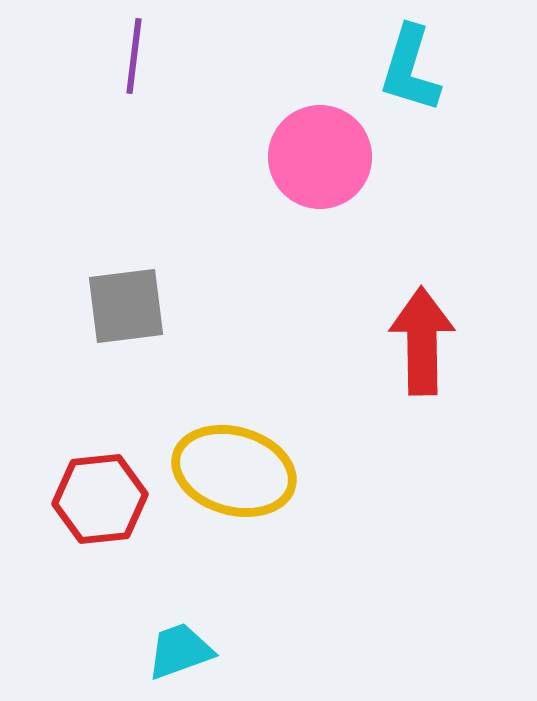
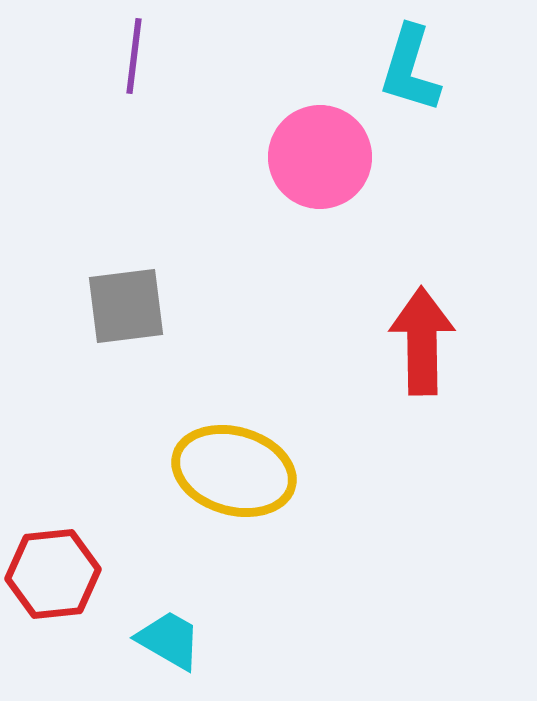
red hexagon: moved 47 px left, 75 px down
cyan trapezoid: moved 11 px left, 11 px up; rotated 50 degrees clockwise
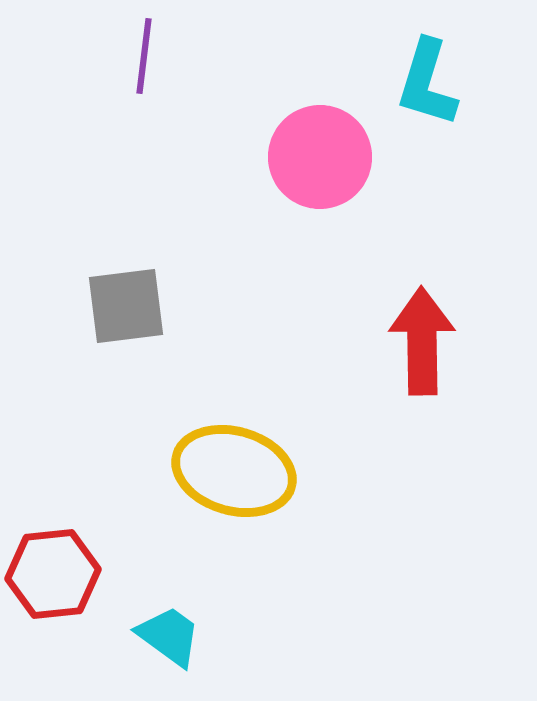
purple line: moved 10 px right
cyan L-shape: moved 17 px right, 14 px down
cyan trapezoid: moved 4 px up; rotated 6 degrees clockwise
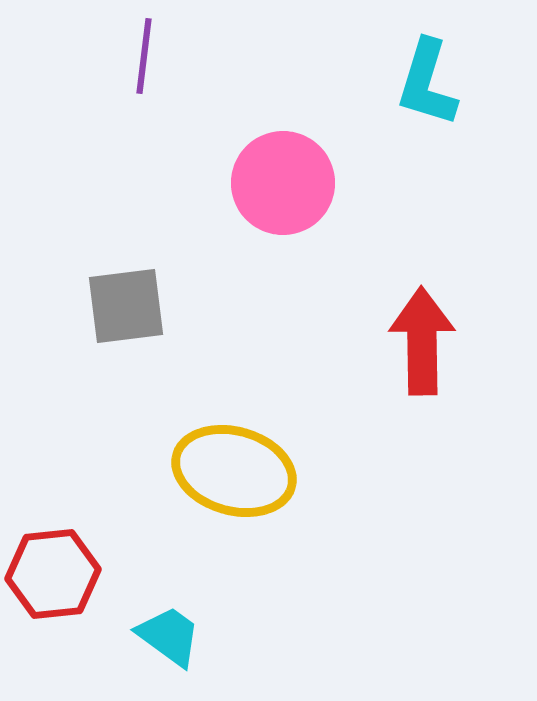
pink circle: moved 37 px left, 26 px down
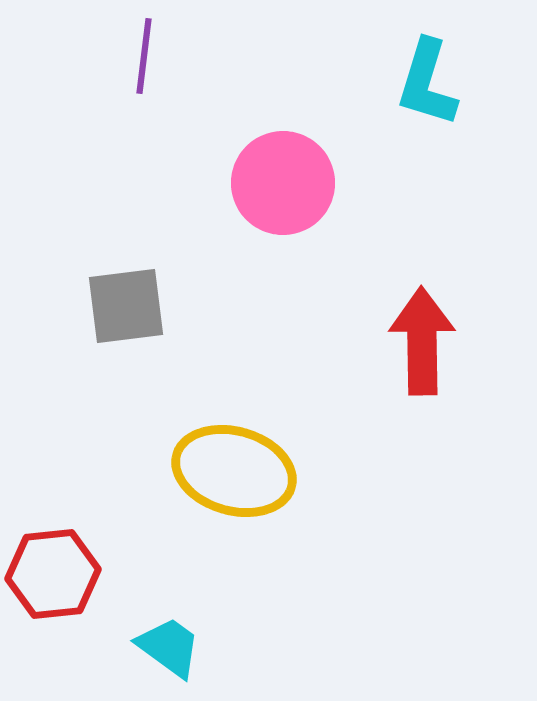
cyan trapezoid: moved 11 px down
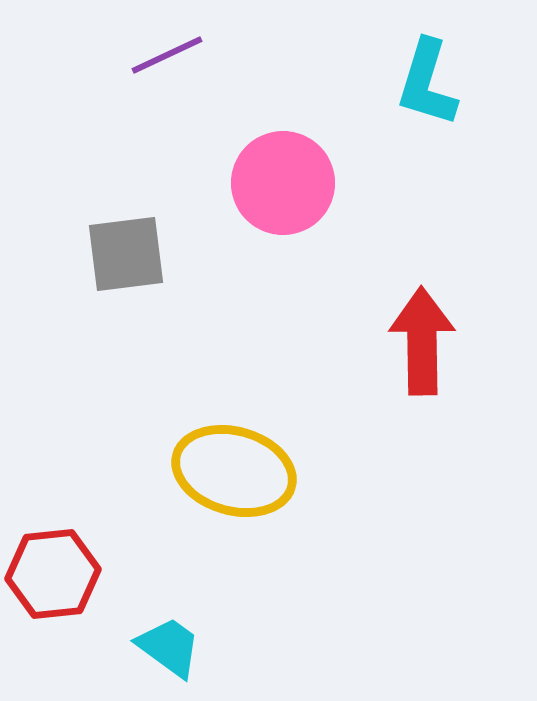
purple line: moved 23 px right, 1 px up; rotated 58 degrees clockwise
gray square: moved 52 px up
